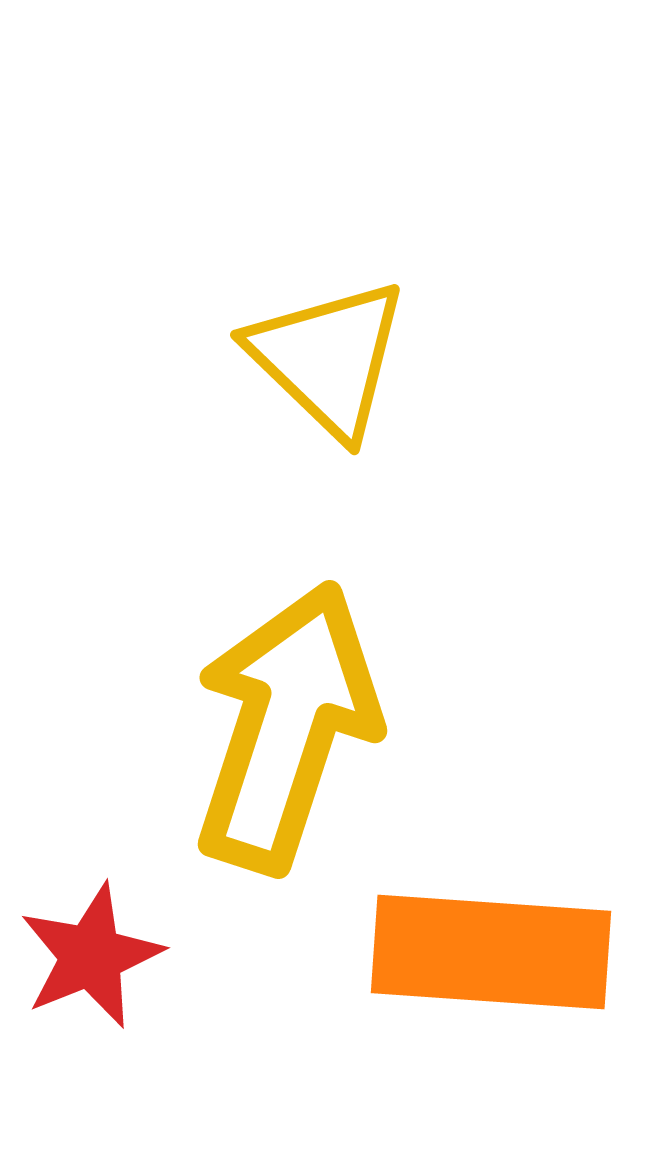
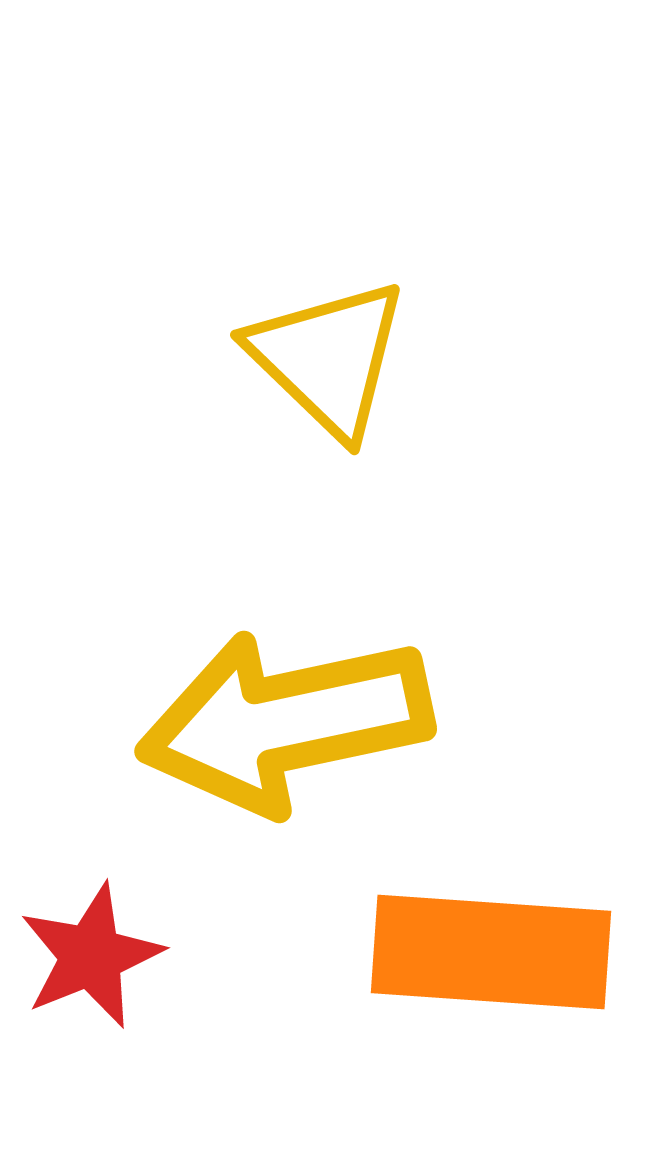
yellow arrow: moved 1 px left, 5 px up; rotated 120 degrees counterclockwise
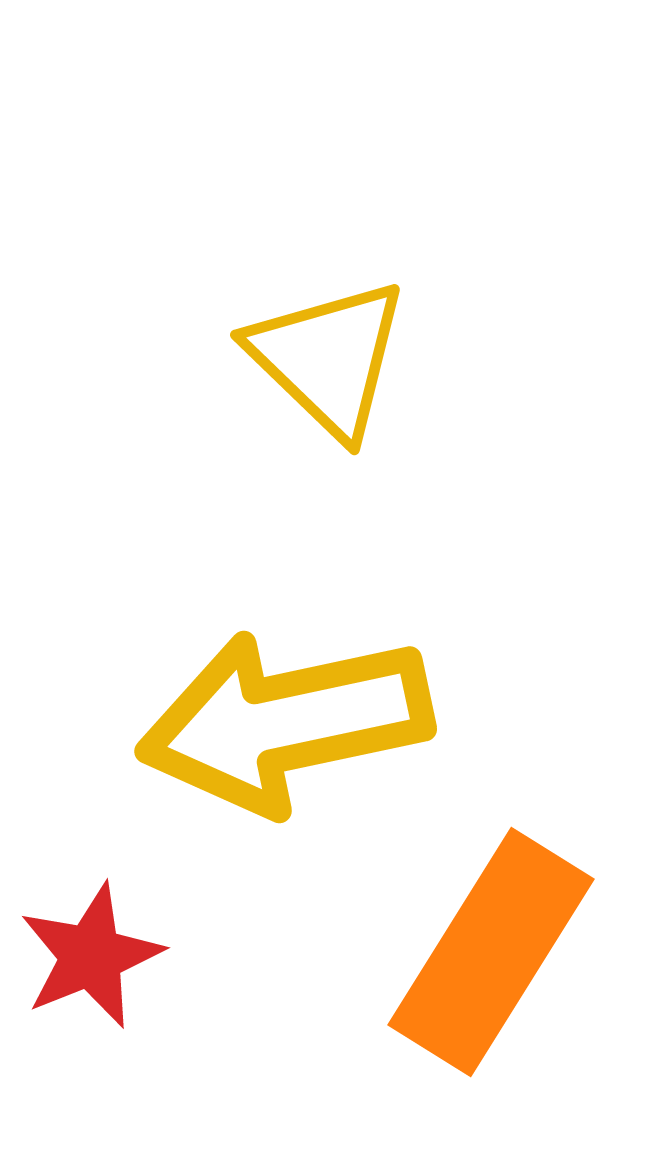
orange rectangle: rotated 62 degrees counterclockwise
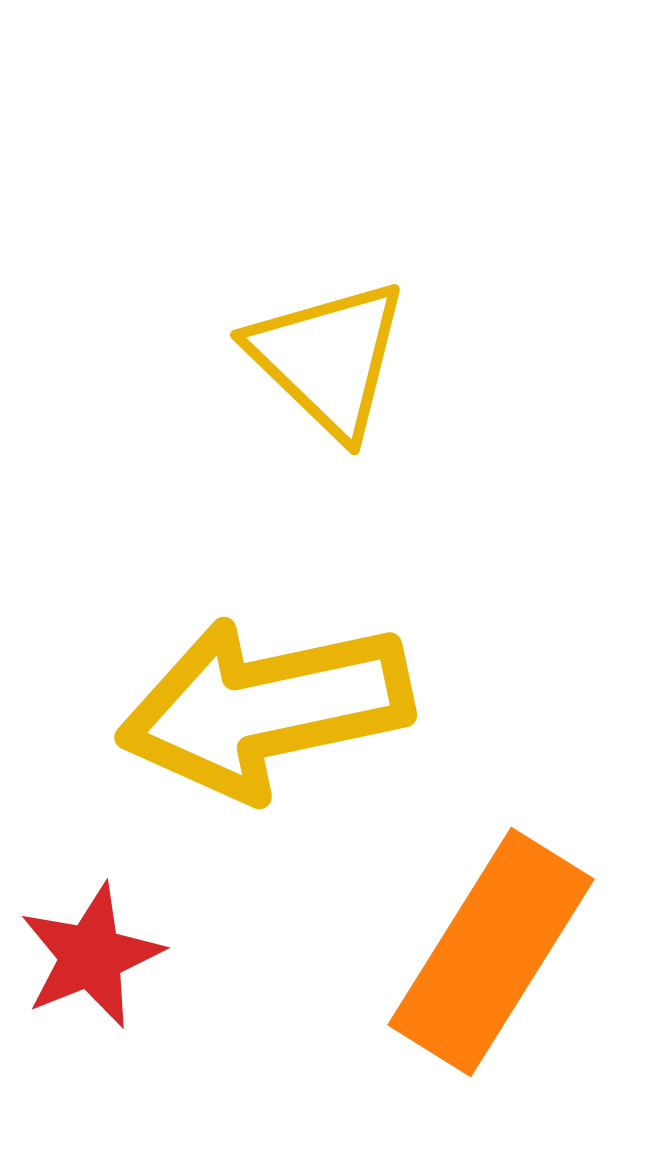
yellow arrow: moved 20 px left, 14 px up
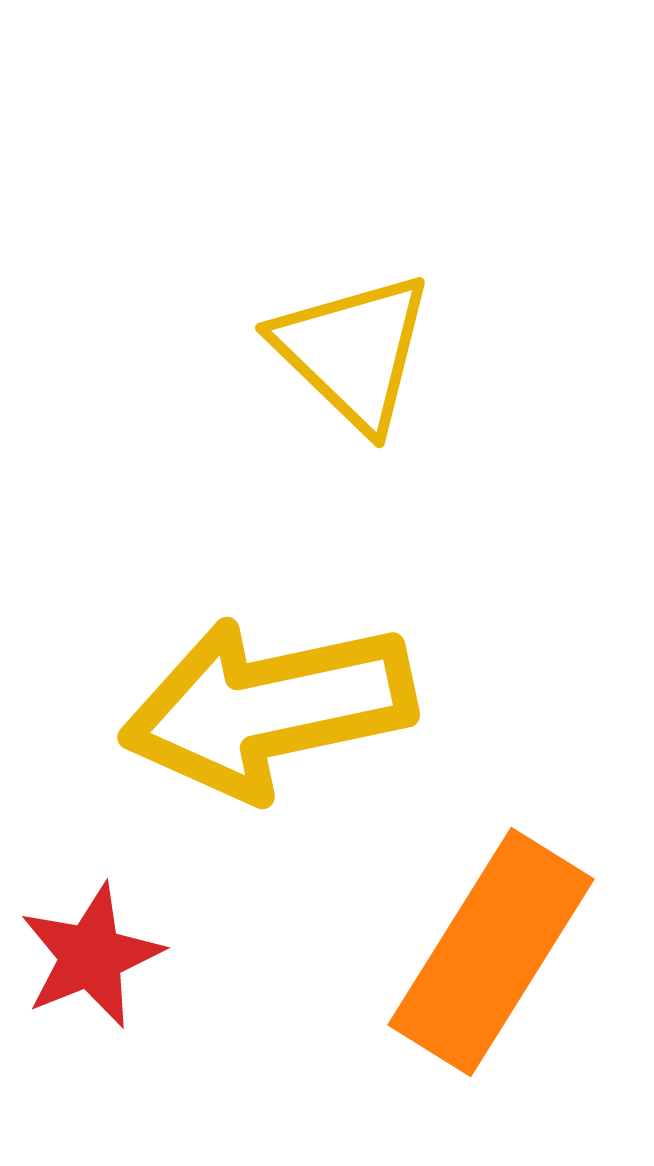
yellow triangle: moved 25 px right, 7 px up
yellow arrow: moved 3 px right
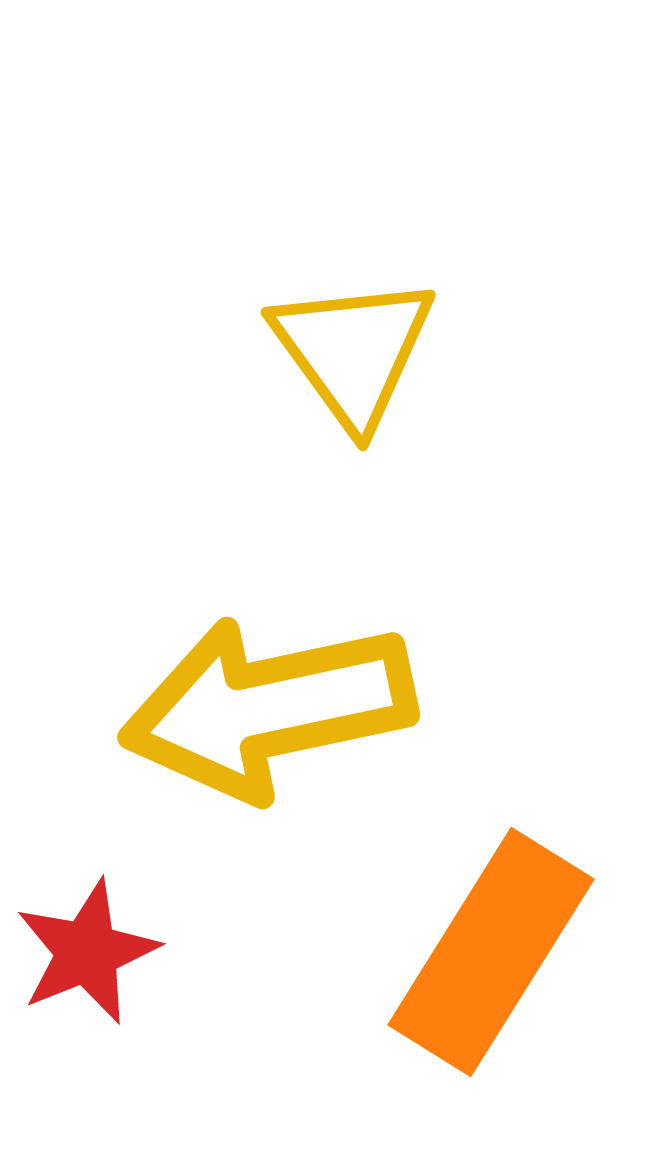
yellow triangle: rotated 10 degrees clockwise
red star: moved 4 px left, 4 px up
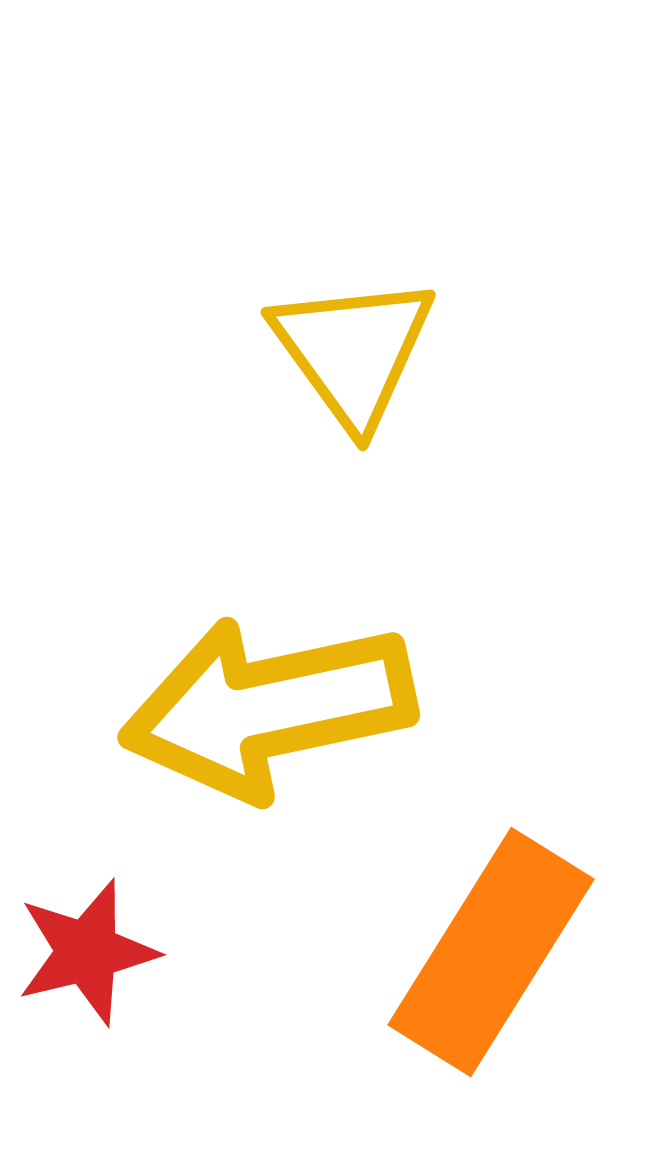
red star: rotated 8 degrees clockwise
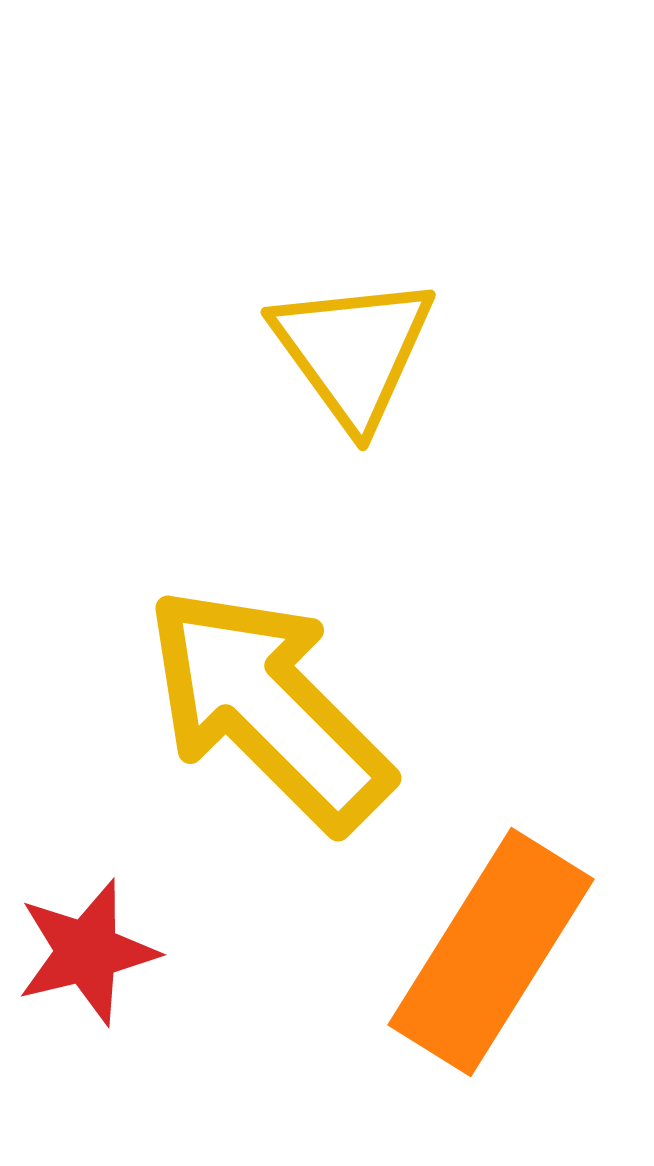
yellow arrow: rotated 57 degrees clockwise
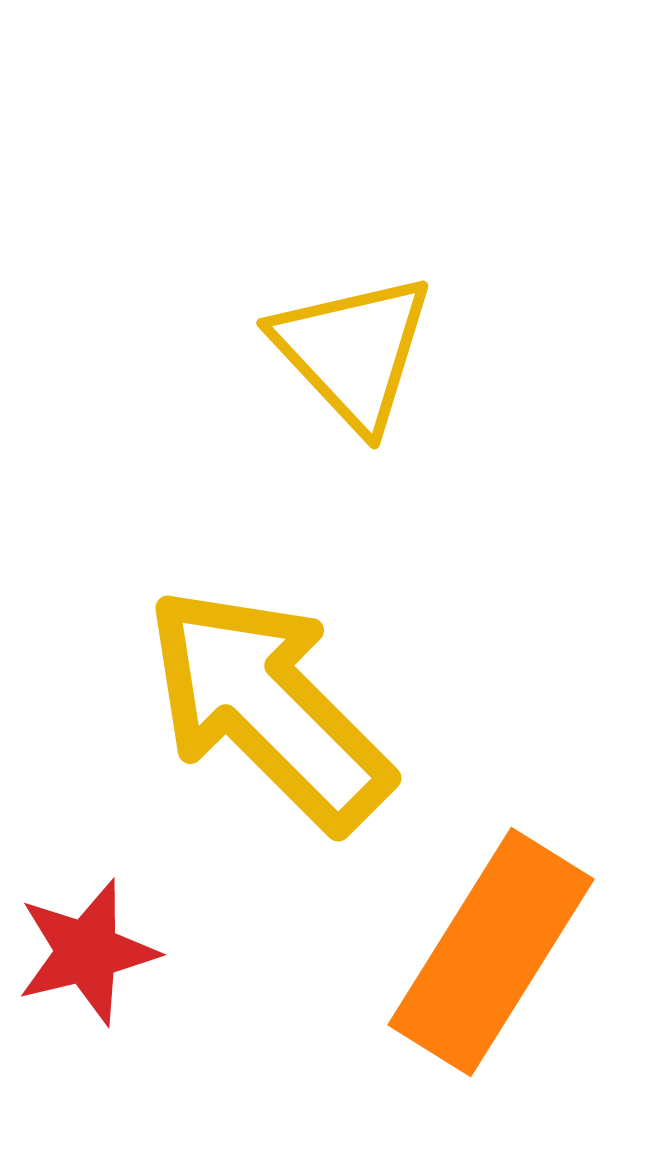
yellow triangle: rotated 7 degrees counterclockwise
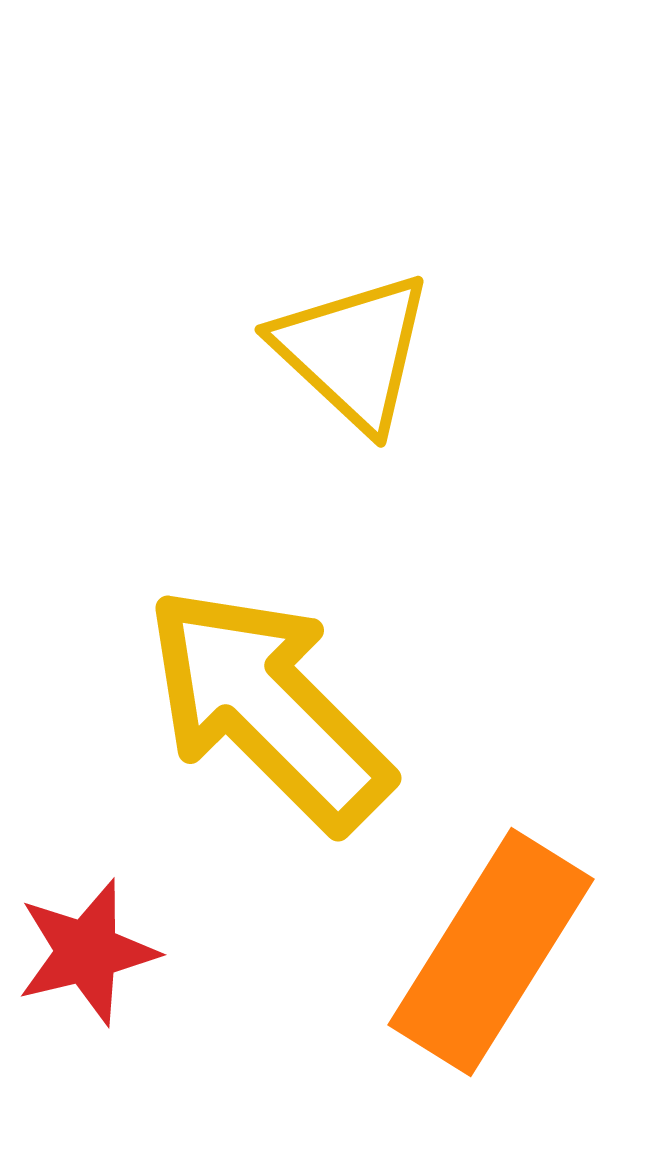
yellow triangle: rotated 4 degrees counterclockwise
